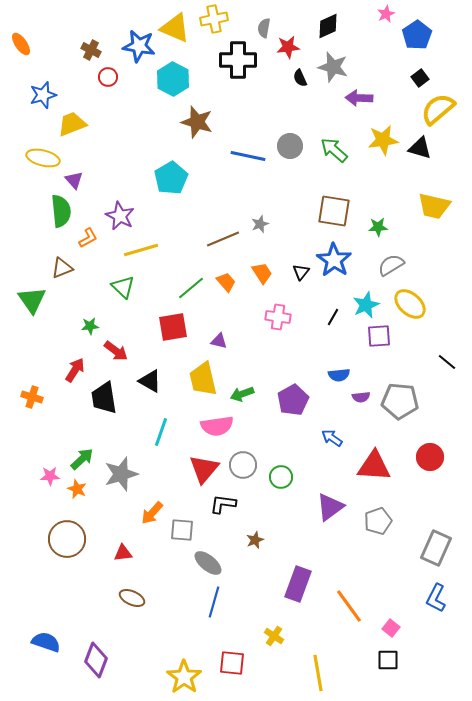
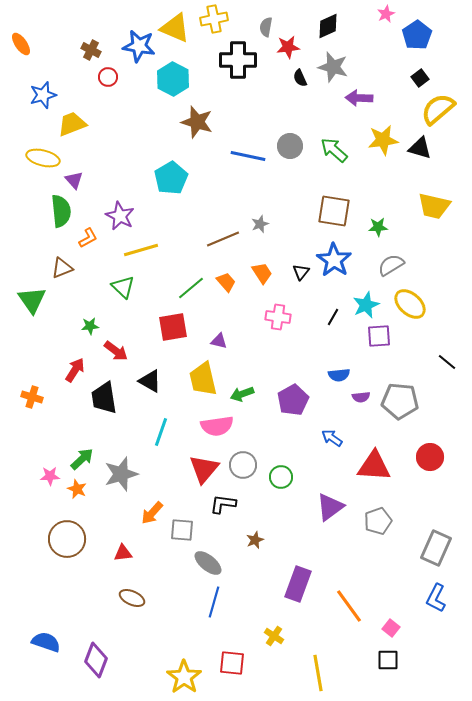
gray semicircle at (264, 28): moved 2 px right, 1 px up
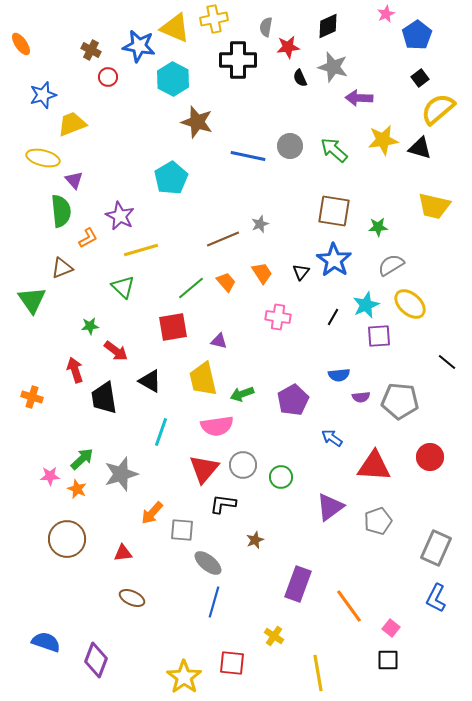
red arrow at (75, 370): rotated 50 degrees counterclockwise
